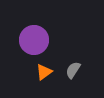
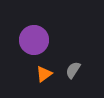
orange triangle: moved 2 px down
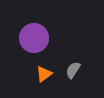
purple circle: moved 2 px up
